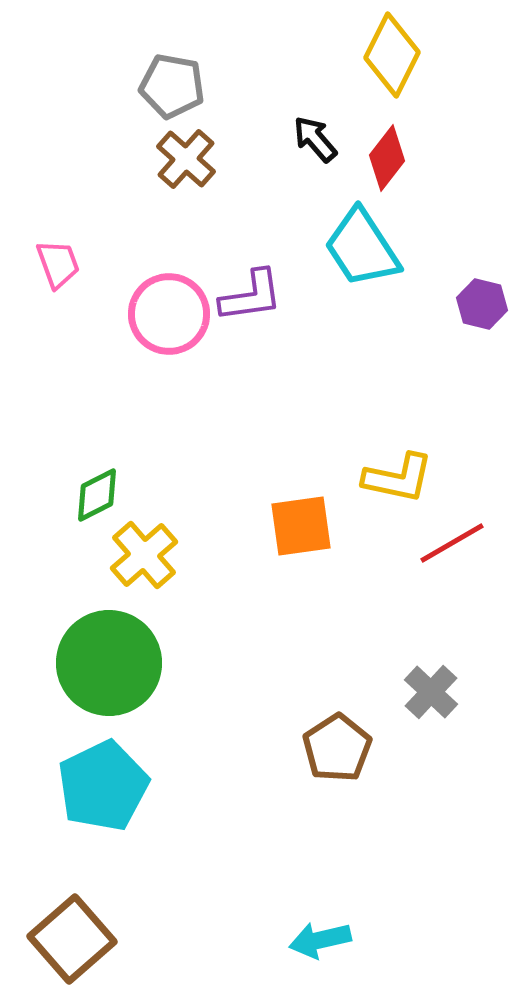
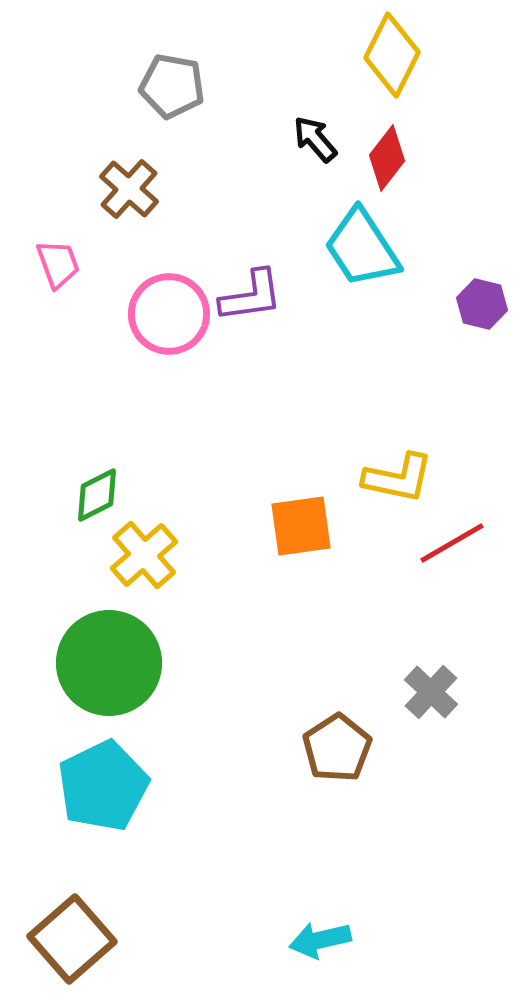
brown cross: moved 57 px left, 30 px down
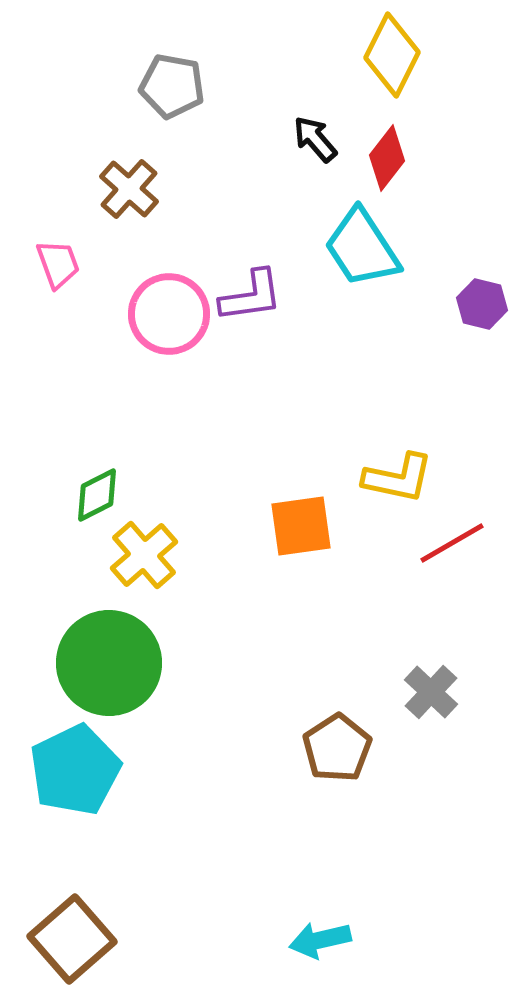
cyan pentagon: moved 28 px left, 16 px up
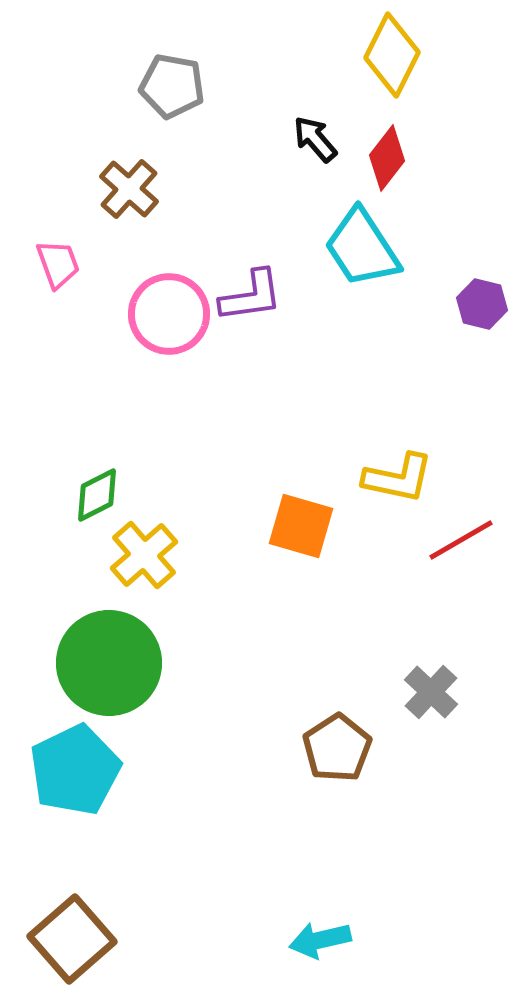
orange square: rotated 24 degrees clockwise
red line: moved 9 px right, 3 px up
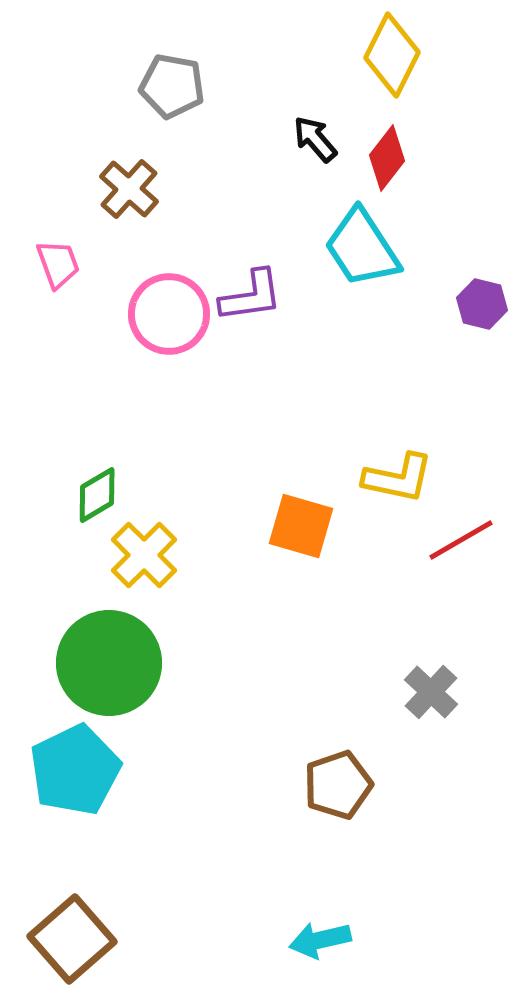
green diamond: rotated 4 degrees counterclockwise
yellow cross: rotated 4 degrees counterclockwise
brown pentagon: moved 1 px right, 37 px down; rotated 14 degrees clockwise
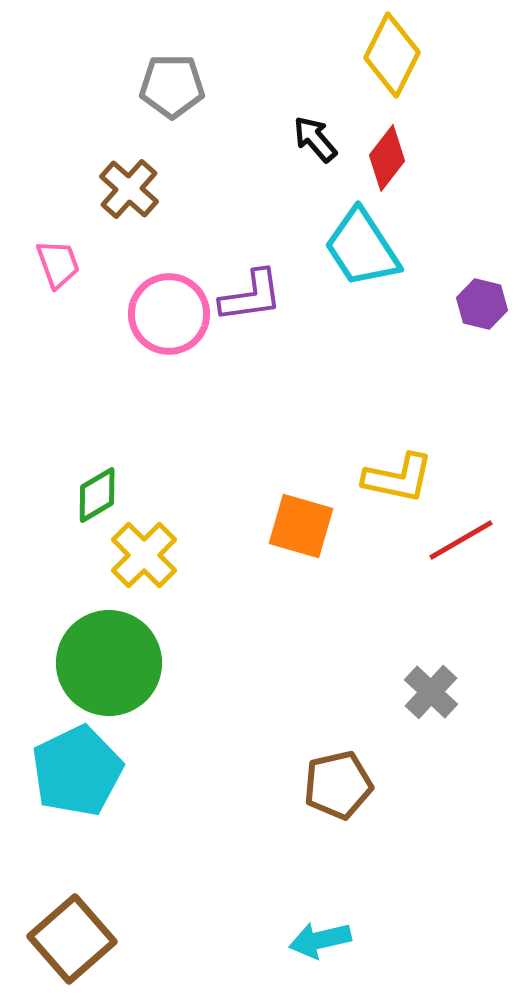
gray pentagon: rotated 10 degrees counterclockwise
cyan pentagon: moved 2 px right, 1 px down
brown pentagon: rotated 6 degrees clockwise
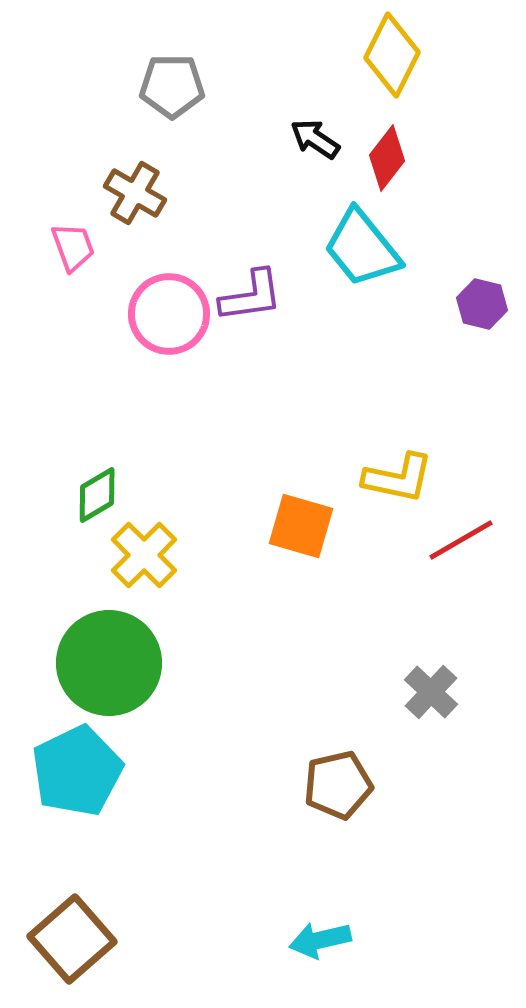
black arrow: rotated 15 degrees counterclockwise
brown cross: moved 6 px right, 4 px down; rotated 12 degrees counterclockwise
cyan trapezoid: rotated 6 degrees counterclockwise
pink trapezoid: moved 15 px right, 17 px up
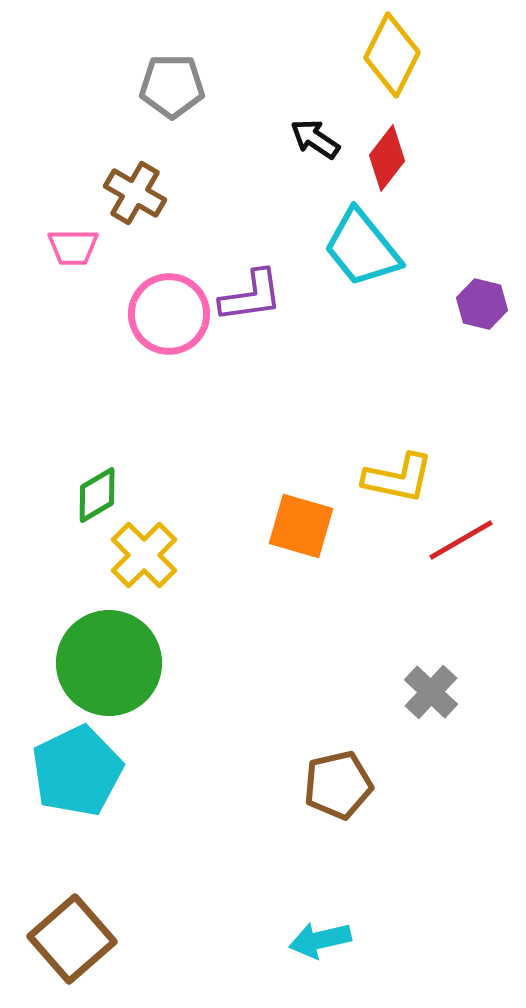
pink trapezoid: rotated 110 degrees clockwise
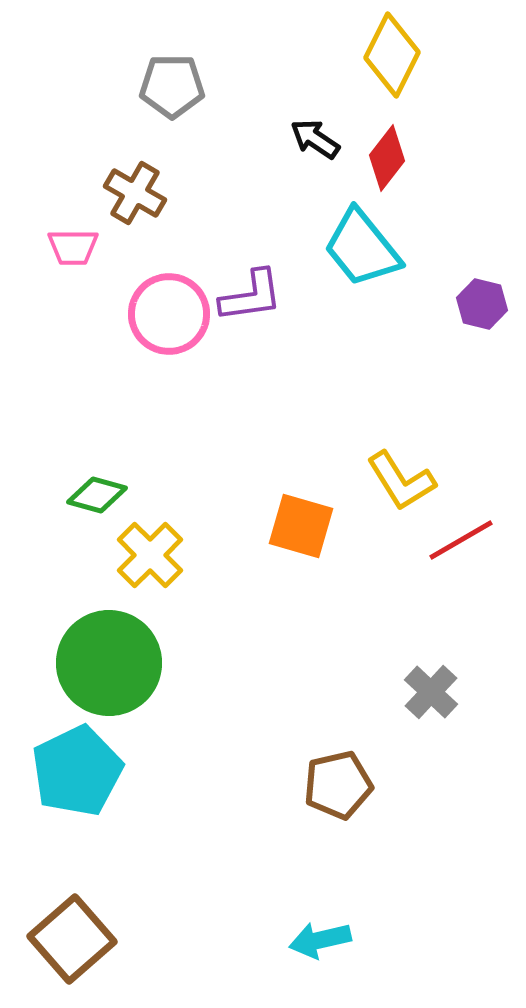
yellow L-shape: moved 3 px right, 3 px down; rotated 46 degrees clockwise
green diamond: rotated 46 degrees clockwise
yellow cross: moved 6 px right
